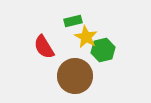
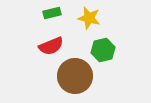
green rectangle: moved 21 px left, 8 px up
yellow star: moved 3 px right, 19 px up; rotated 15 degrees counterclockwise
red semicircle: moved 7 px right, 1 px up; rotated 80 degrees counterclockwise
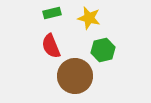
red semicircle: rotated 90 degrees clockwise
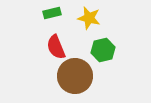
red semicircle: moved 5 px right, 1 px down
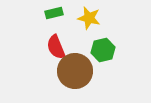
green rectangle: moved 2 px right
brown circle: moved 5 px up
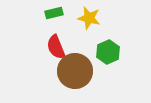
green hexagon: moved 5 px right, 2 px down; rotated 10 degrees counterclockwise
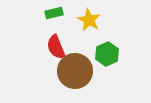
yellow star: moved 2 px down; rotated 15 degrees clockwise
green hexagon: moved 1 px left, 2 px down
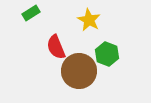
green rectangle: moved 23 px left; rotated 18 degrees counterclockwise
green hexagon: rotated 15 degrees counterclockwise
brown circle: moved 4 px right
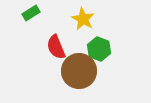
yellow star: moved 6 px left, 1 px up
green hexagon: moved 8 px left, 5 px up
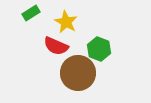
yellow star: moved 17 px left, 3 px down
red semicircle: moved 1 px up; rotated 45 degrees counterclockwise
brown circle: moved 1 px left, 2 px down
